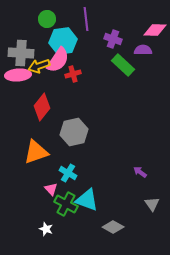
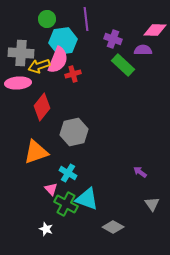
pink semicircle: rotated 12 degrees counterclockwise
pink ellipse: moved 8 px down
cyan triangle: moved 1 px up
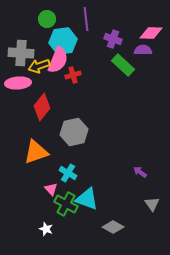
pink diamond: moved 4 px left, 3 px down
red cross: moved 1 px down
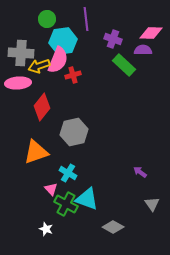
green rectangle: moved 1 px right
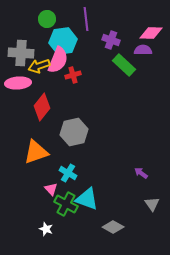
purple cross: moved 2 px left, 1 px down
purple arrow: moved 1 px right, 1 px down
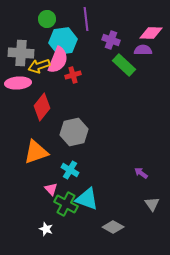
cyan cross: moved 2 px right, 3 px up
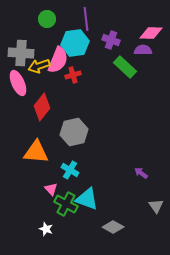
cyan hexagon: moved 12 px right, 2 px down
green rectangle: moved 1 px right, 2 px down
pink ellipse: rotated 70 degrees clockwise
orange triangle: rotated 24 degrees clockwise
gray triangle: moved 4 px right, 2 px down
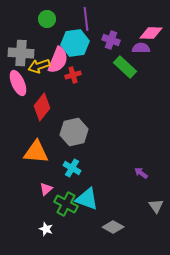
purple semicircle: moved 2 px left, 2 px up
cyan cross: moved 2 px right, 2 px up
pink triangle: moved 5 px left; rotated 32 degrees clockwise
